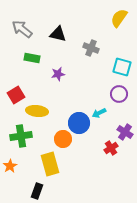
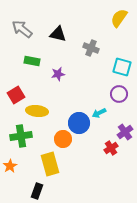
green rectangle: moved 3 px down
purple cross: rotated 21 degrees clockwise
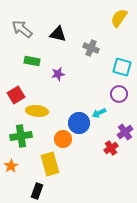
orange star: moved 1 px right
